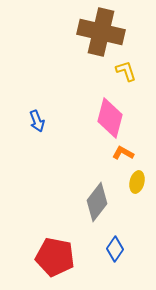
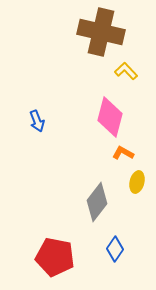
yellow L-shape: rotated 25 degrees counterclockwise
pink diamond: moved 1 px up
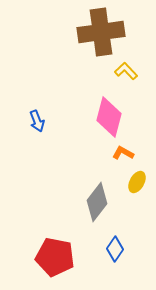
brown cross: rotated 21 degrees counterclockwise
pink diamond: moved 1 px left
yellow ellipse: rotated 15 degrees clockwise
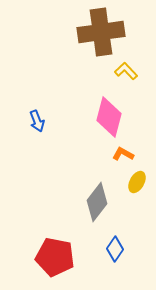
orange L-shape: moved 1 px down
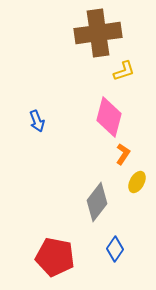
brown cross: moved 3 px left, 1 px down
yellow L-shape: moved 2 px left; rotated 115 degrees clockwise
orange L-shape: rotated 95 degrees clockwise
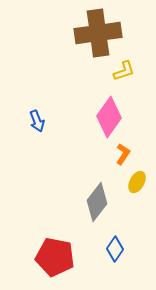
pink diamond: rotated 21 degrees clockwise
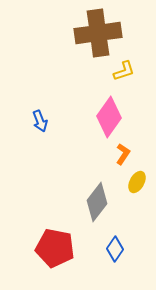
blue arrow: moved 3 px right
red pentagon: moved 9 px up
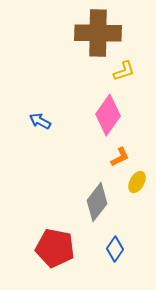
brown cross: rotated 9 degrees clockwise
pink diamond: moved 1 px left, 2 px up
blue arrow: rotated 140 degrees clockwise
orange L-shape: moved 3 px left, 3 px down; rotated 30 degrees clockwise
